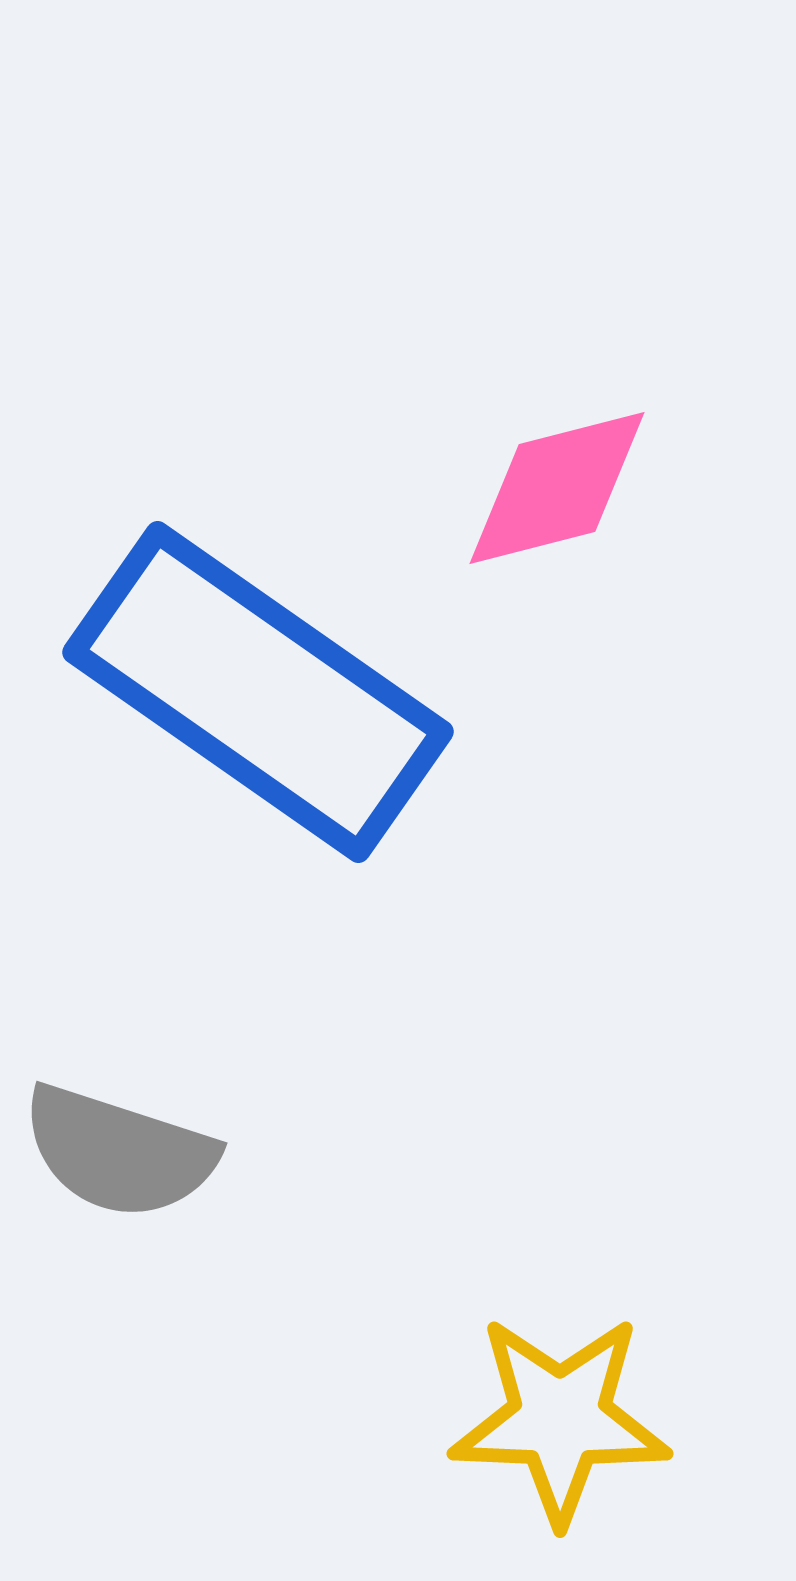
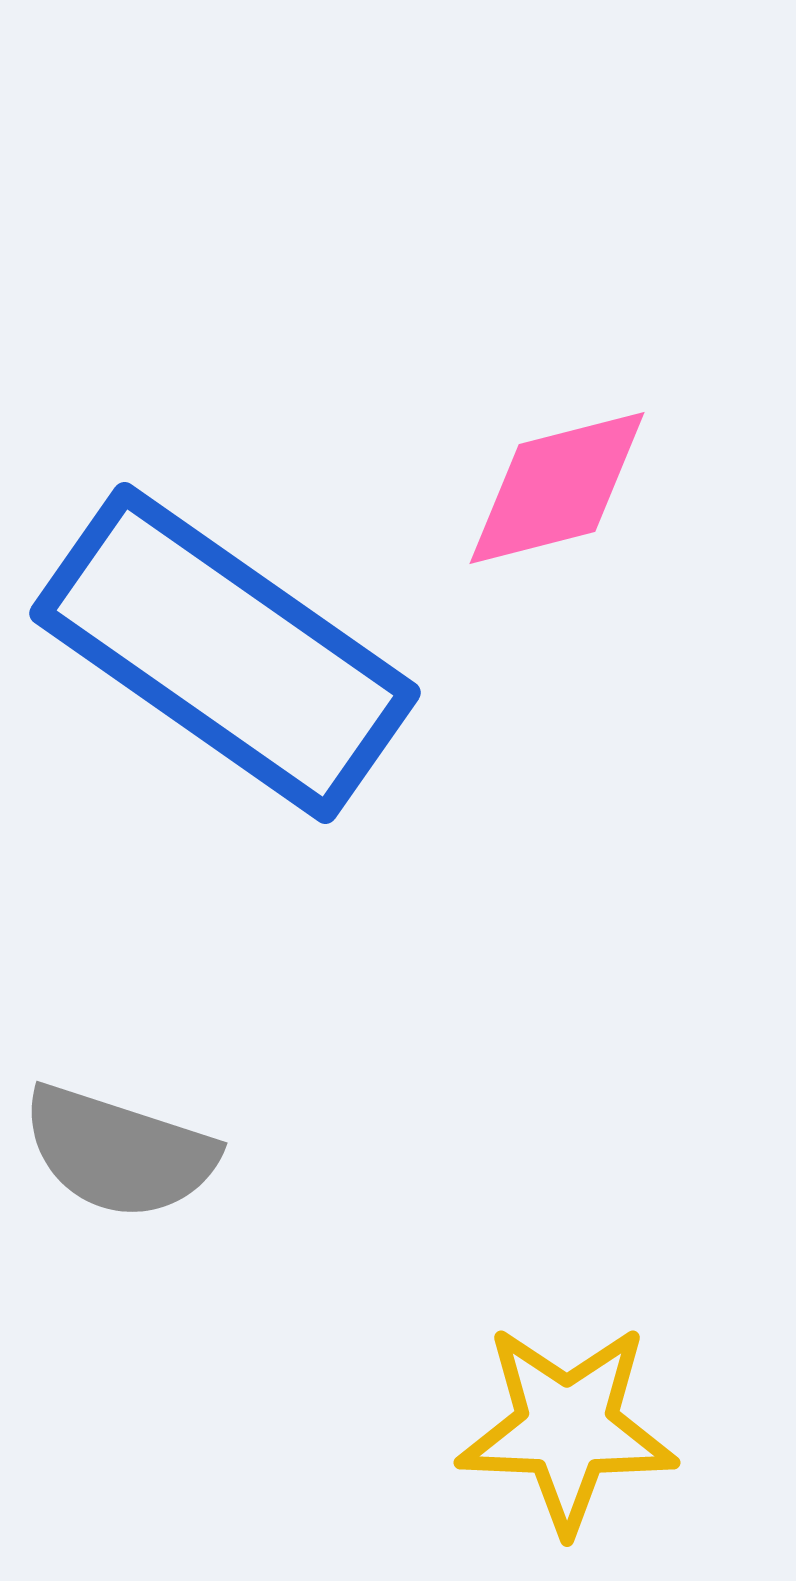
blue rectangle: moved 33 px left, 39 px up
yellow star: moved 7 px right, 9 px down
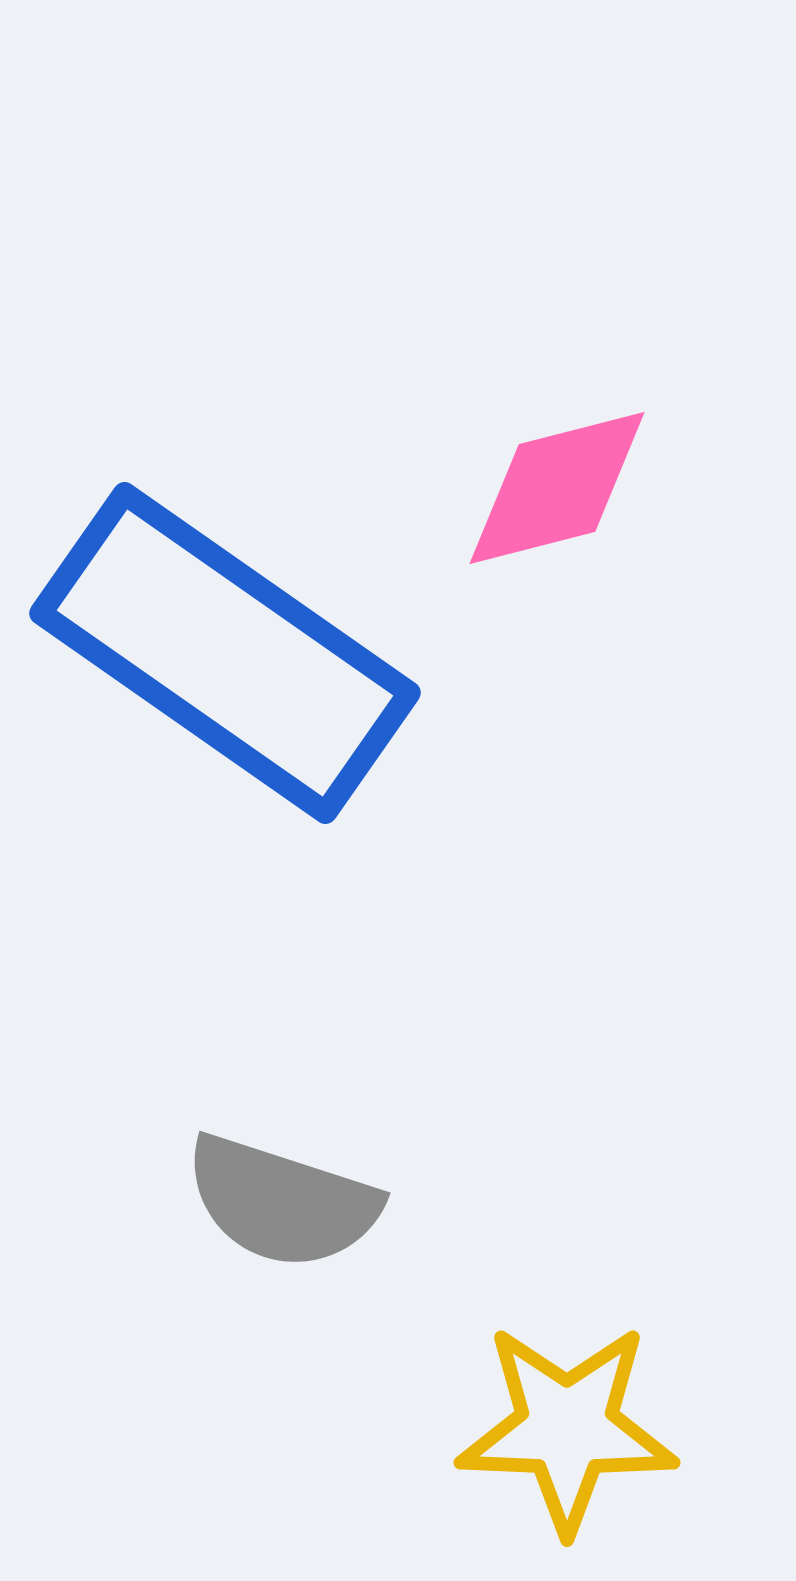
gray semicircle: moved 163 px right, 50 px down
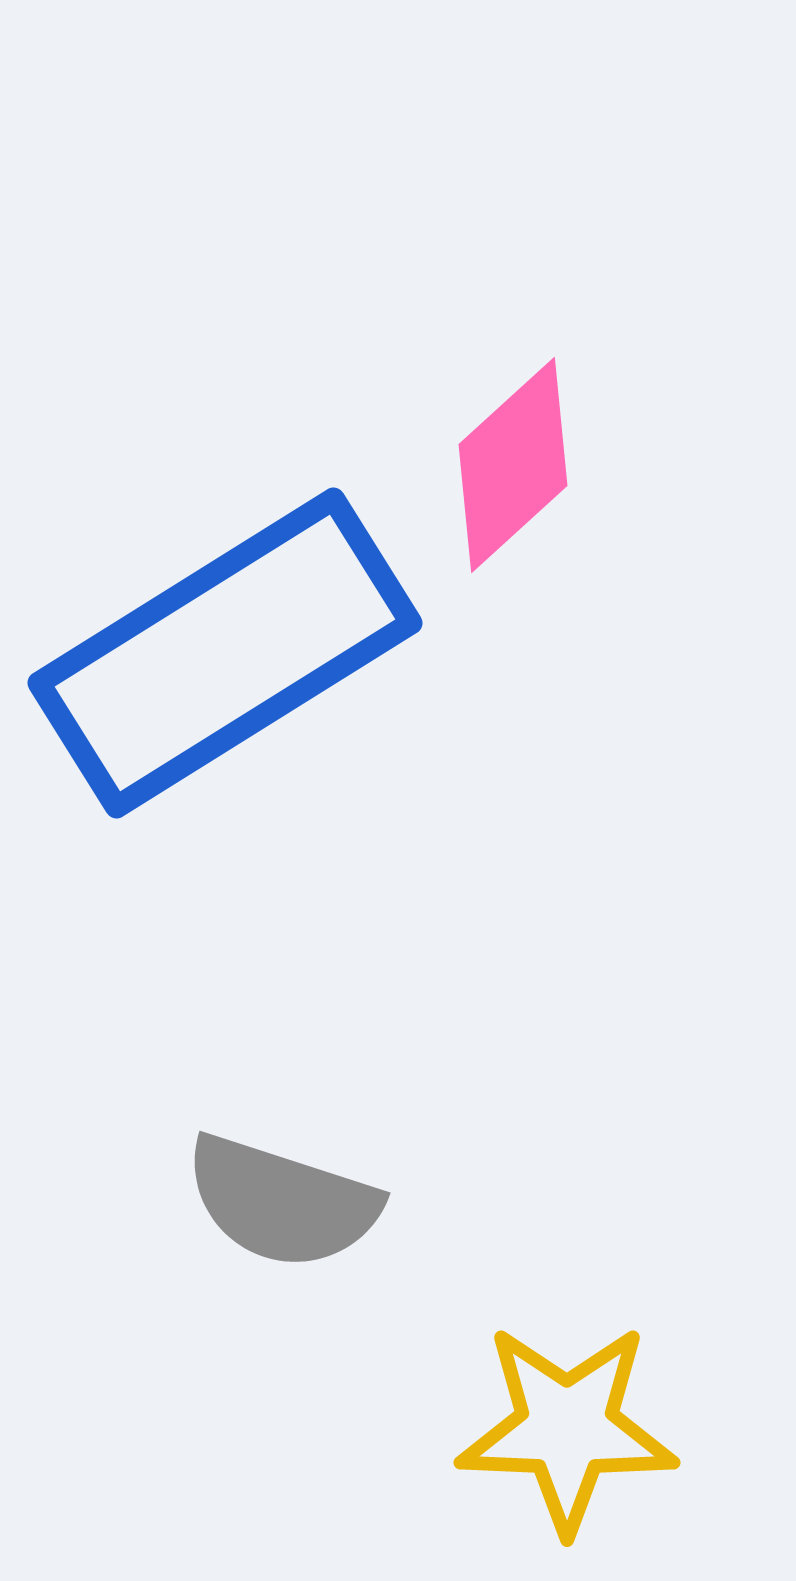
pink diamond: moved 44 px left, 23 px up; rotated 28 degrees counterclockwise
blue rectangle: rotated 67 degrees counterclockwise
